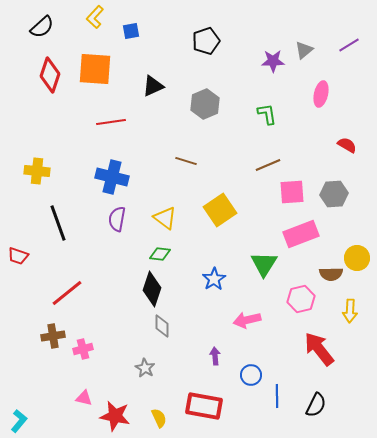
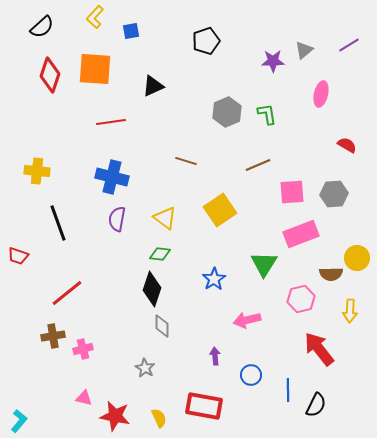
gray hexagon at (205, 104): moved 22 px right, 8 px down
brown line at (268, 165): moved 10 px left
blue line at (277, 396): moved 11 px right, 6 px up
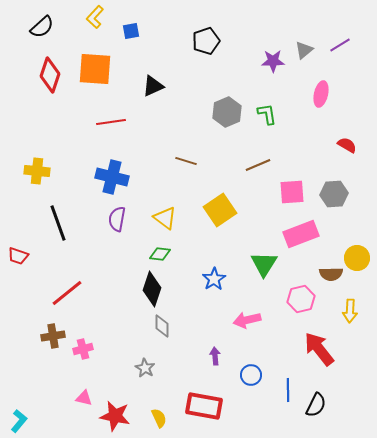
purple line at (349, 45): moved 9 px left
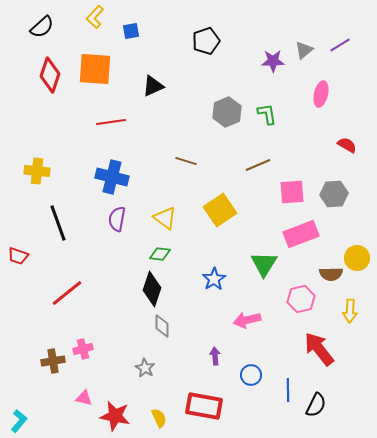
brown cross at (53, 336): moved 25 px down
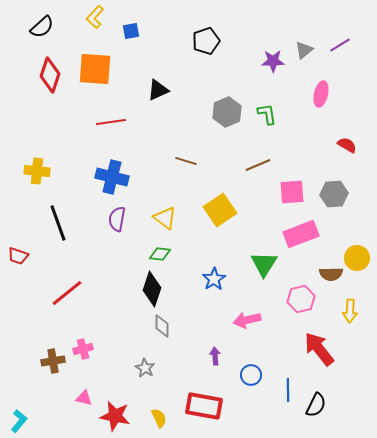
black triangle at (153, 86): moved 5 px right, 4 px down
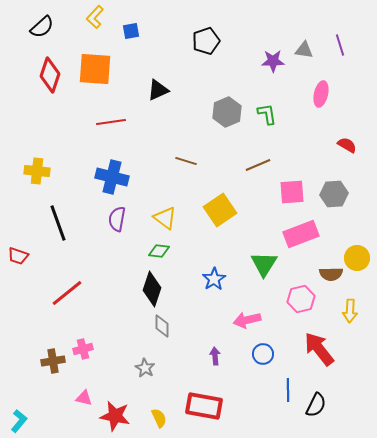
purple line at (340, 45): rotated 75 degrees counterclockwise
gray triangle at (304, 50): rotated 48 degrees clockwise
green diamond at (160, 254): moved 1 px left, 3 px up
blue circle at (251, 375): moved 12 px right, 21 px up
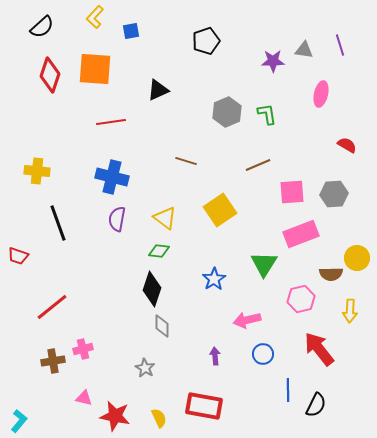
red line at (67, 293): moved 15 px left, 14 px down
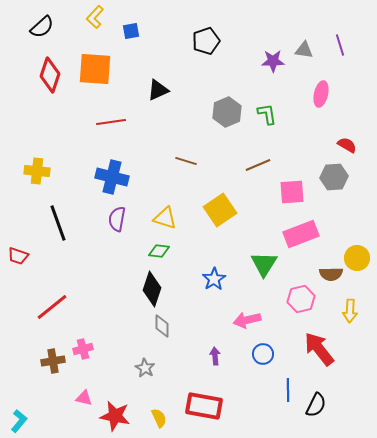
gray hexagon at (334, 194): moved 17 px up
yellow triangle at (165, 218): rotated 20 degrees counterclockwise
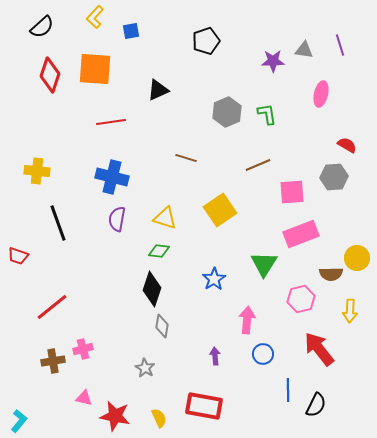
brown line at (186, 161): moved 3 px up
pink arrow at (247, 320): rotated 108 degrees clockwise
gray diamond at (162, 326): rotated 10 degrees clockwise
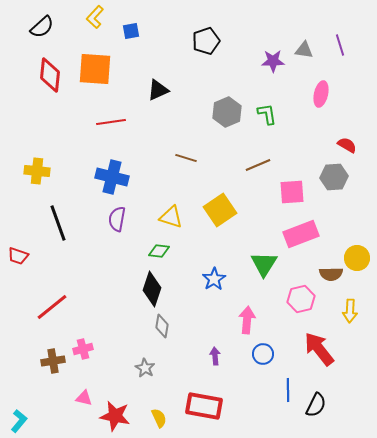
red diamond at (50, 75): rotated 12 degrees counterclockwise
yellow triangle at (165, 218): moved 6 px right, 1 px up
